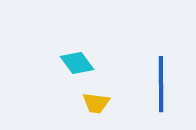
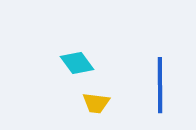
blue line: moved 1 px left, 1 px down
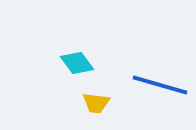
blue line: rotated 74 degrees counterclockwise
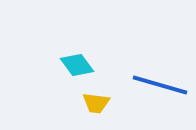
cyan diamond: moved 2 px down
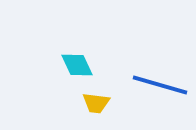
cyan diamond: rotated 12 degrees clockwise
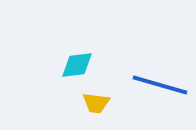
cyan diamond: rotated 72 degrees counterclockwise
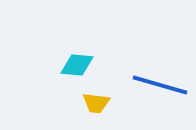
cyan diamond: rotated 12 degrees clockwise
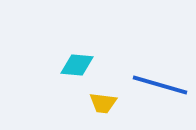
yellow trapezoid: moved 7 px right
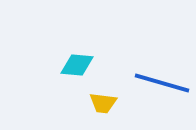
blue line: moved 2 px right, 2 px up
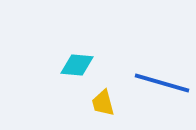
yellow trapezoid: rotated 68 degrees clockwise
